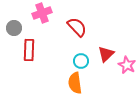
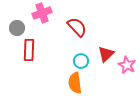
gray circle: moved 3 px right
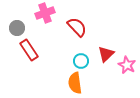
pink cross: moved 3 px right
red rectangle: rotated 35 degrees counterclockwise
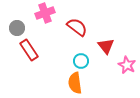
red semicircle: rotated 10 degrees counterclockwise
red triangle: moved 8 px up; rotated 24 degrees counterclockwise
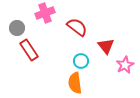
pink star: moved 2 px left; rotated 18 degrees clockwise
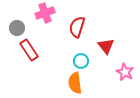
red semicircle: rotated 110 degrees counterclockwise
pink star: moved 7 px down; rotated 18 degrees counterclockwise
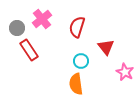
pink cross: moved 3 px left, 6 px down; rotated 18 degrees counterclockwise
red triangle: moved 1 px down
orange semicircle: moved 1 px right, 1 px down
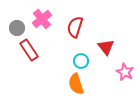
red semicircle: moved 2 px left
orange semicircle: rotated 10 degrees counterclockwise
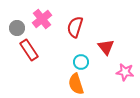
cyan circle: moved 1 px down
pink star: rotated 18 degrees counterclockwise
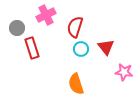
pink cross: moved 4 px right, 4 px up; rotated 12 degrees clockwise
red rectangle: moved 3 px right, 2 px up; rotated 15 degrees clockwise
cyan circle: moved 13 px up
pink star: moved 1 px left
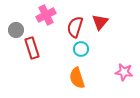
gray circle: moved 1 px left, 2 px down
red triangle: moved 6 px left, 25 px up; rotated 18 degrees clockwise
orange semicircle: moved 1 px right, 6 px up
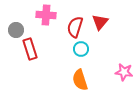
pink cross: rotated 30 degrees clockwise
red rectangle: moved 2 px left, 1 px down
orange semicircle: moved 3 px right, 2 px down
